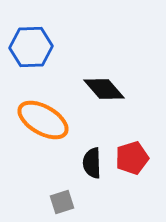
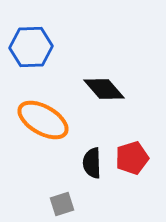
gray square: moved 2 px down
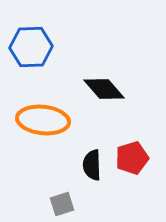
orange ellipse: rotated 24 degrees counterclockwise
black semicircle: moved 2 px down
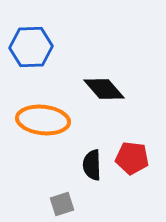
red pentagon: rotated 24 degrees clockwise
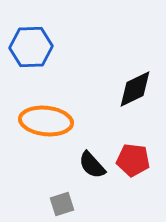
black diamond: moved 31 px right; rotated 75 degrees counterclockwise
orange ellipse: moved 3 px right, 1 px down
red pentagon: moved 1 px right, 2 px down
black semicircle: rotated 40 degrees counterclockwise
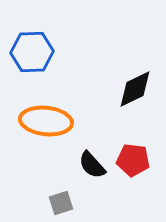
blue hexagon: moved 1 px right, 5 px down
gray square: moved 1 px left, 1 px up
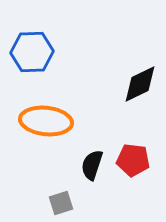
black diamond: moved 5 px right, 5 px up
black semicircle: rotated 60 degrees clockwise
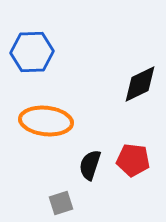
black semicircle: moved 2 px left
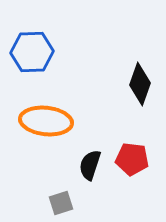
black diamond: rotated 45 degrees counterclockwise
red pentagon: moved 1 px left, 1 px up
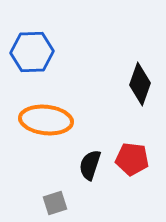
orange ellipse: moved 1 px up
gray square: moved 6 px left
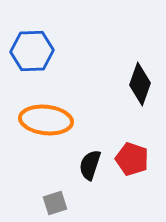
blue hexagon: moved 1 px up
red pentagon: rotated 12 degrees clockwise
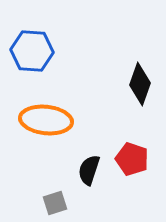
blue hexagon: rotated 6 degrees clockwise
black semicircle: moved 1 px left, 5 px down
